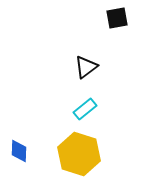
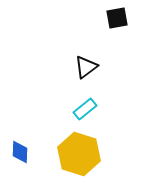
blue diamond: moved 1 px right, 1 px down
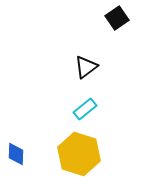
black square: rotated 25 degrees counterclockwise
blue diamond: moved 4 px left, 2 px down
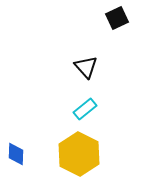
black square: rotated 10 degrees clockwise
black triangle: rotated 35 degrees counterclockwise
yellow hexagon: rotated 9 degrees clockwise
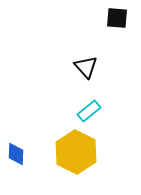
black square: rotated 30 degrees clockwise
cyan rectangle: moved 4 px right, 2 px down
yellow hexagon: moved 3 px left, 2 px up
